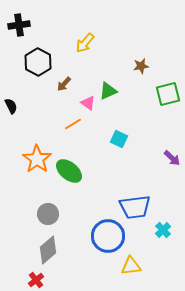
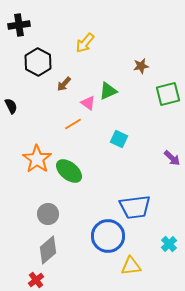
cyan cross: moved 6 px right, 14 px down
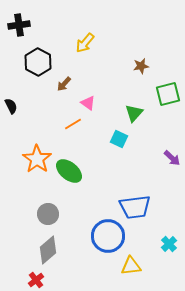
green triangle: moved 26 px right, 22 px down; rotated 24 degrees counterclockwise
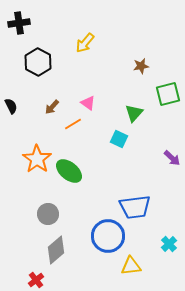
black cross: moved 2 px up
brown arrow: moved 12 px left, 23 px down
gray diamond: moved 8 px right
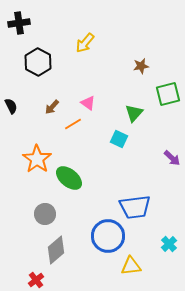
green ellipse: moved 7 px down
gray circle: moved 3 px left
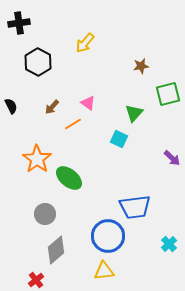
yellow triangle: moved 27 px left, 5 px down
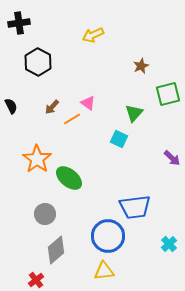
yellow arrow: moved 8 px right, 8 px up; rotated 25 degrees clockwise
brown star: rotated 14 degrees counterclockwise
orange line: moved 1 px left, 5 px up
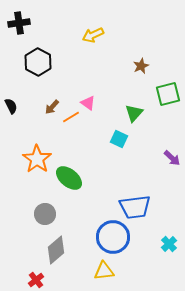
orange line: moved 1 px left, 2 px up
blue circle: moved 5 px right, 1 px down
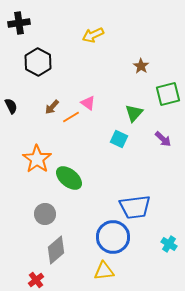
brown star: rotated 14 degrees counterclockwise
purple arrow: moved 9 px left, 19 px up
cyan cross: rotated 14 degrees counterclockwise
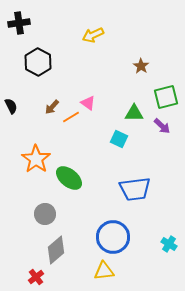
green square: moved 2 px left, 3 px down
green triangle: rotated 48 degrees clockwise
purple arrow: moved 1 px left, 13 px up
orange star: moved 1 px left
blue trapezoid: moved 18 px up
red cross: moved 3 px up
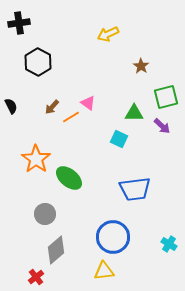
yellow arrow: moved 15 px right, 1 px up
